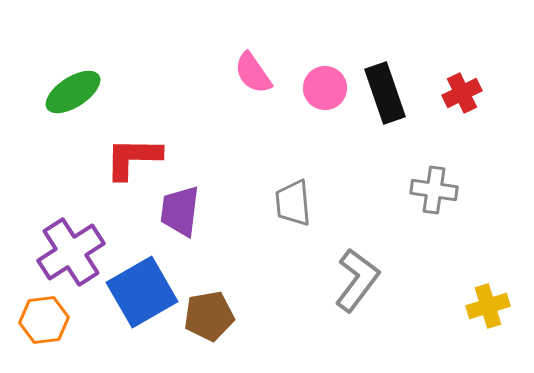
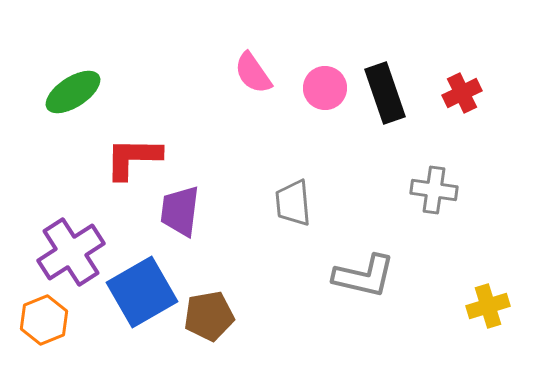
gray L-shape: moved 7 px right, 4 px up; rotated 66 degrees clockwise
orange hexagon: rotated 15 degrees counterclockwise
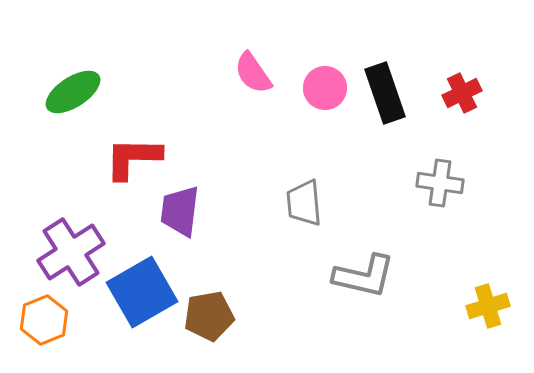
gray cross: moved 6 px right, 7 px up
gray trapezoid: moved 11 px right
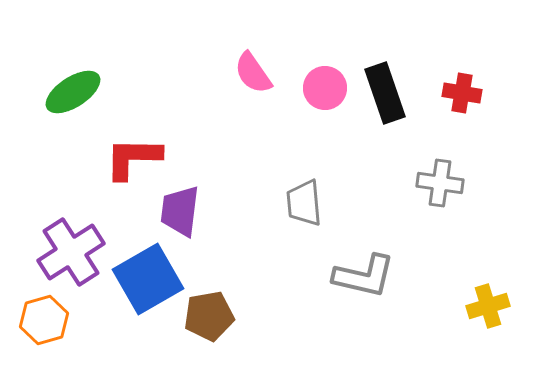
red cross: rotated 36 degrees clockwise
blue square: moved 6 px right, 13 px up
orange hexagon: rotated 6 degrees clockwise
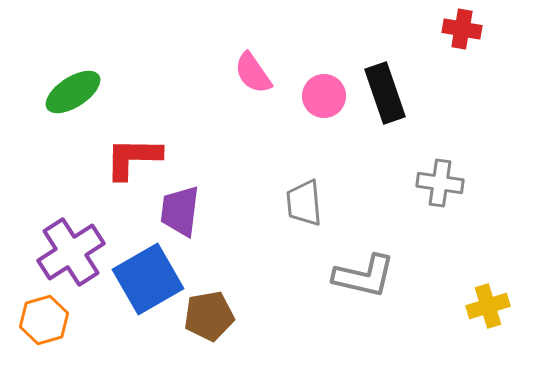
pink circle: moved 1 px left, 8 px down
red cross: moved 64 px up
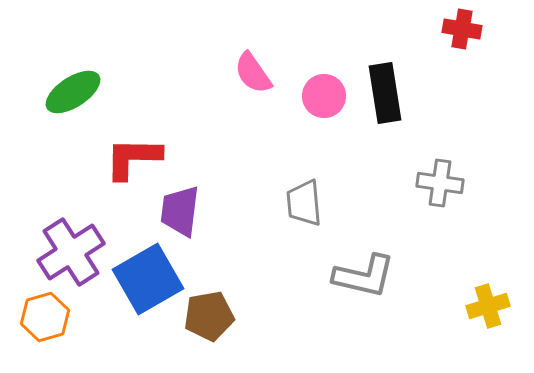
black rectangle: rotated 10 degrees clockwise
orange hexagon: moved 1 px right, 3 px up
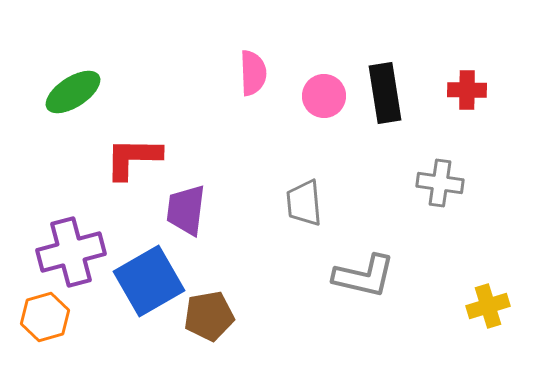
red cross: moved 5 px right, 61 px down; rotated 9 degrees counterclockwise
pink semicircle: rotated 147 degrees counterclockwise
purple trapezoid: moved 6 px right, 1 px up
purple cross: rotated 18 degrees clockwise
blue square: moved 1 px right, 2 px down
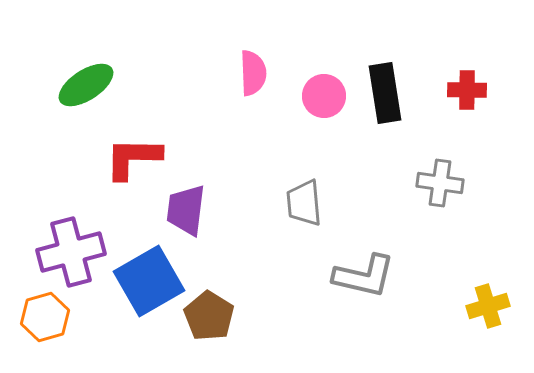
green ellipse: moved 13 px right, 7 px up
brown pentagon: rotated 30 degrees counterclockwise
